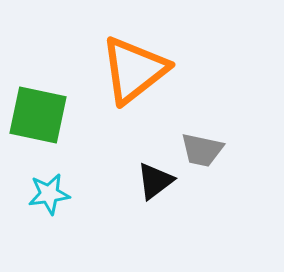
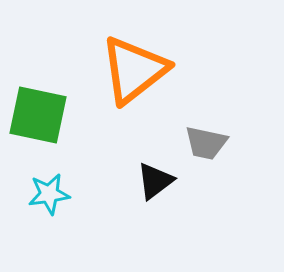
gray trapezoid: moved 4 px right, 7 px up
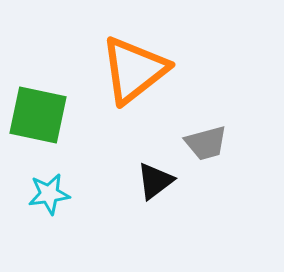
gray trapezoid: rotated 27 degrees counterclockwise
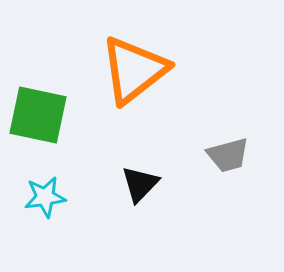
gray trapezoid: moved 22 px right, 12 px down
black triangle: moved 15 px left, 3 px down; rotated 9 degrees counterclockwise
cyan star: moved 4 px left, 3 px down
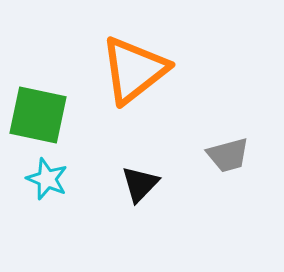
cyan star: moved 2 px right, 18 px up; rotated 30 degrees clockwise
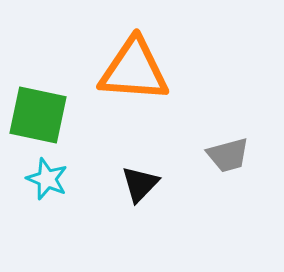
orange triangle: rotated 42 degrees clockwise
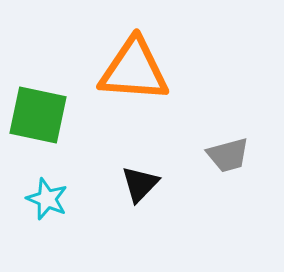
cyan star: moved 20 px down
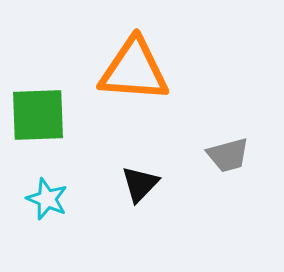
green square: rotated 14 degrees counterclockwise
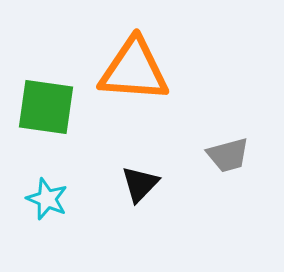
green square: moved 8 px right, 8 px up; rotated 10 degrees clockwise
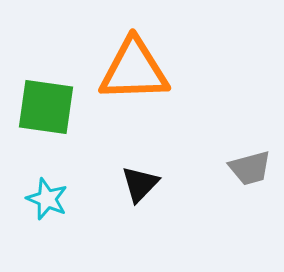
orange triangle: rotated 6 degrees counterclockwise
gray trapezoid: moved 22 px right, 13 px down
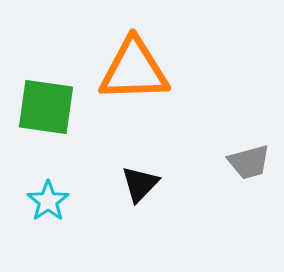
gray trapezoid: moved 1 px left, 6 px up
cyan star: moved 1 px right, 2 px down; rotated 15 degrees clockwise
